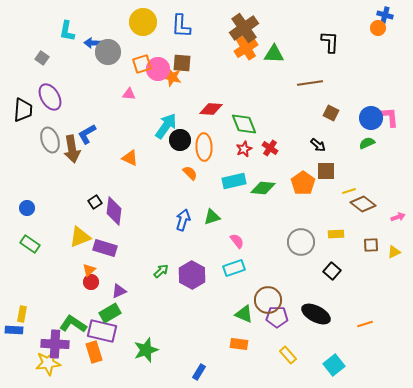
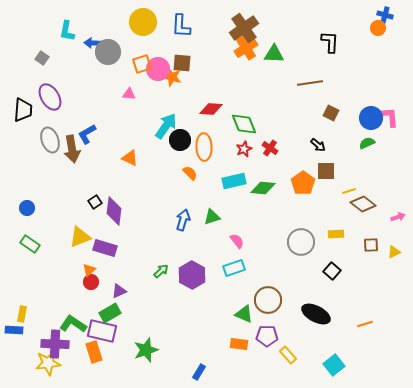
purple pentagon at (277, 317): moved 10 px left, 19 px down
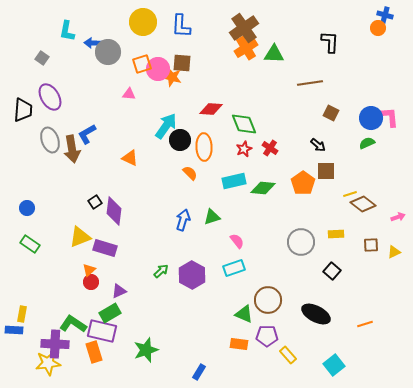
yellow line at (349, 191): moved 1 px right, 3 px down
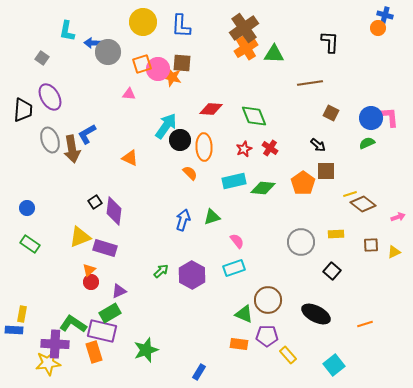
green diamond at (244, 124): moved 10 px right, 8 px up
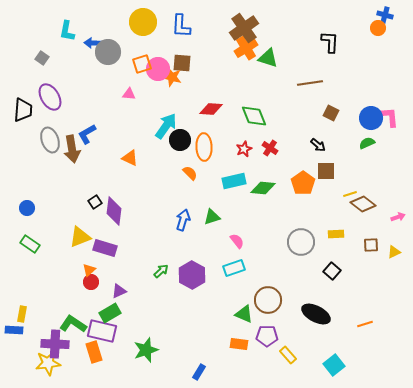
green triangle at (274, 54): moved 6 px left, 4 px down; rotated 15 degrees clockwise
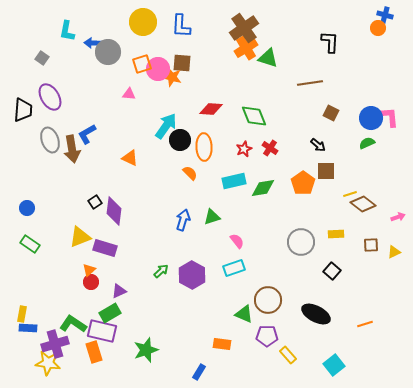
green diamond at (263, 188): rotated 15 degrees counterclockwise
blue rectangle at (14, 330): moved 14 px right, 2 px up
purple cross at (55, 344): rotated 20 degrees counterclockwise
orange rectangle at (239, 344): moved 17 px left
yellow star at (48, 363): rotated 15 degrees clockwise
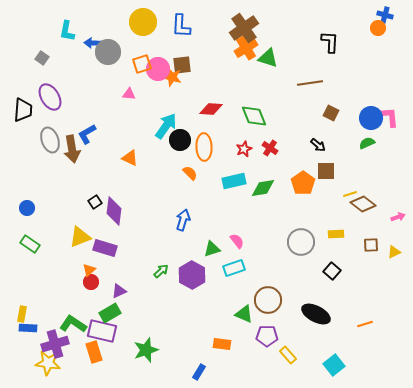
brown square at (182, 63): moved 2 px down; rotated 12 degrees counterclockwise
green triangle at (212, 217): moved 32 px down
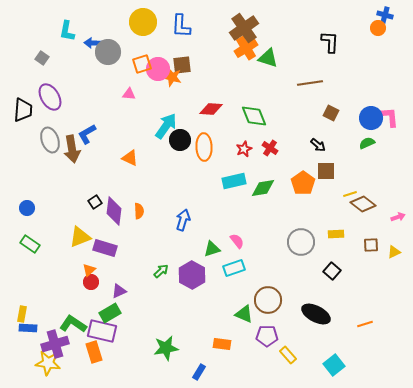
orange semicircle at (190, 173): moved 51 px left, 38 px down; rotated 42 degrees clockwise
green star at (146, 350): moved 20 px right, 2 px up; rotated 10 degrees clockwise
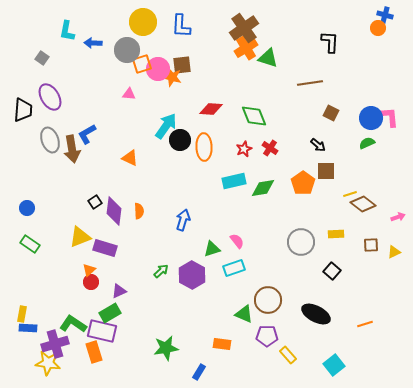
gray circle at (108, 52): moved 19 px right, 2 px up
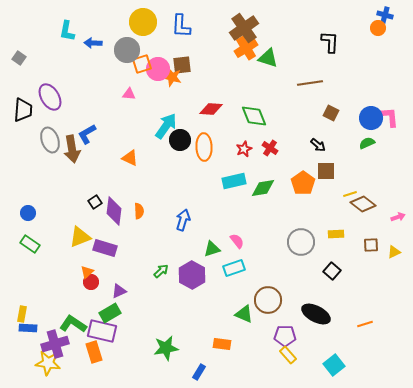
gray square at (42, 58): moved 23 px left
blue circle at (27, 208): moved 1 px right, 5 px down
orange triangle at (89, 270): moved 2 px left, 2 px down
purple pentagon at (267, 336): moved 18 px right
